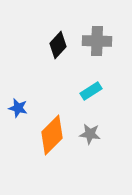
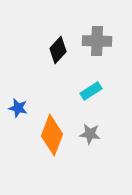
black diamond: moved 5 px down
orange diamond: rotated 24 degrees counterclockwise
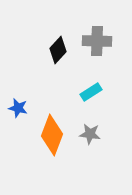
cyan rectangle: moved 1 px down
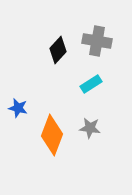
gray cross: rotated 8 degrees clockwise
cyan rectangle: moved 8 px up
gray star: moved 6 px up
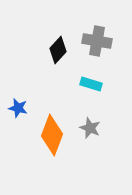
cyan rectangle: rotated 50 degrees clockwise
gray star: rotated 15 degrees clockwise
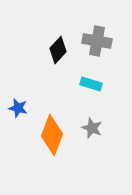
gray star: moved 2 px right
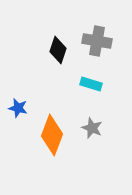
black diamond: rotated 24 degrees counterclockwise
